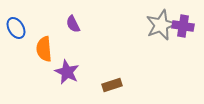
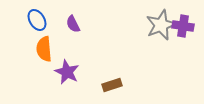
blue ellipse: moved 21 px right, 8 px up
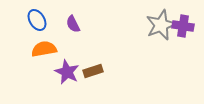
orange semicircle: rotated 85 degrees clockwise
brown rectangle: moved 19 px left, 14 px up
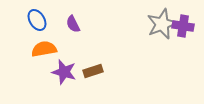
gray star: moved 1 px right, 1 px up
purple star: moved 3 px left; rotated 10 degrees counterclockwise
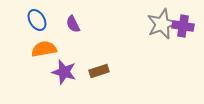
brown rectangle: moved 6 px right
